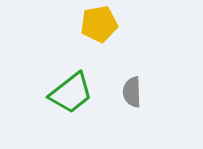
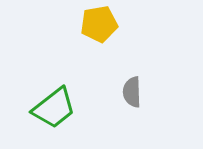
green trapezoid: moved 17 px left, 15 px down
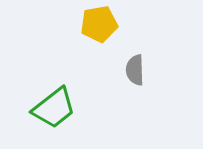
gray semicircle: moved 3 px right, 22 px up
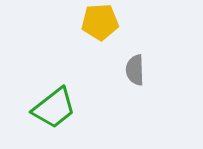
yellow pentagon: moved 1 px right, 2 px up; rotated 6 degrees clockwise
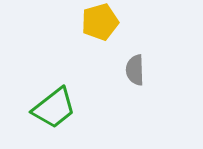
yellow pentagon: rotated 12 degrees counterclockwise
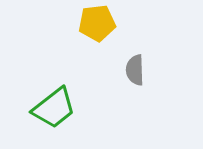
yellow pentagon: moved 3 px left, 1 px down; rotated 9 degrees clockwise
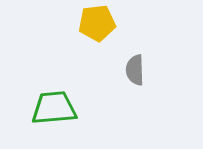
green trapezoid: rotated 147 degrees counterclockwise
